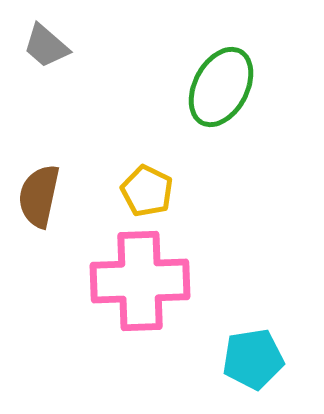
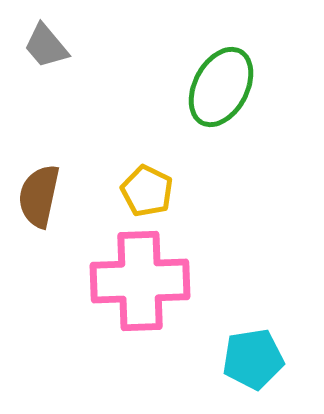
gray trapezoid: rotated 9 degrees clockwise
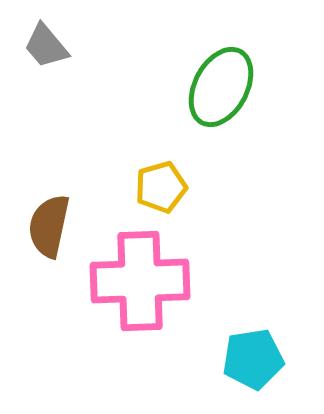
yellow pentagon: moved 14 px right, 4 px up; rotated 30 degrees clockwise
brown semicircle: moved 10 px right, 30 px down
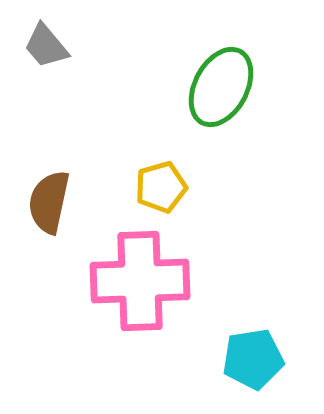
brown semicircle: moved 24 px up
